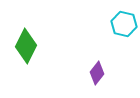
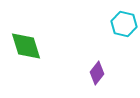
green diamond: rotated 44 degrees counterclockwise
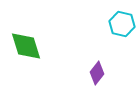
cyan hexagon: moved 2 px left
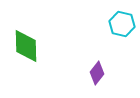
green diamond: rotated 16 degrees clockwise
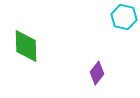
cyan hexagon: moved 2 px right, 7 px up
